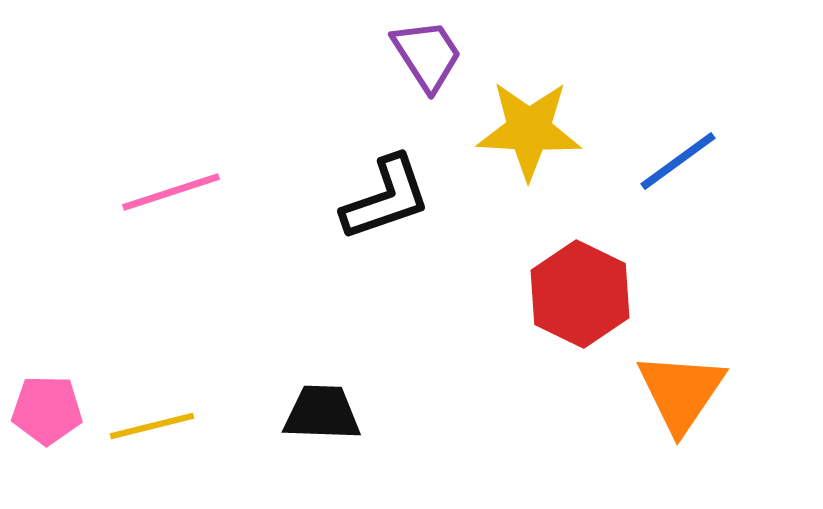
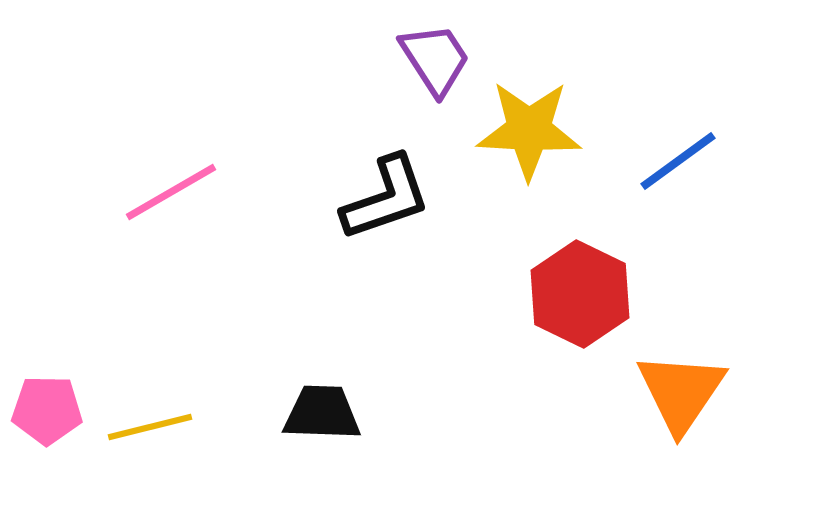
purple trapezoid: moved 8 px right, 4 px down
pink line: rotated 12 degrees counterclockwise
yellow line: moved 2 px left, 1 px down
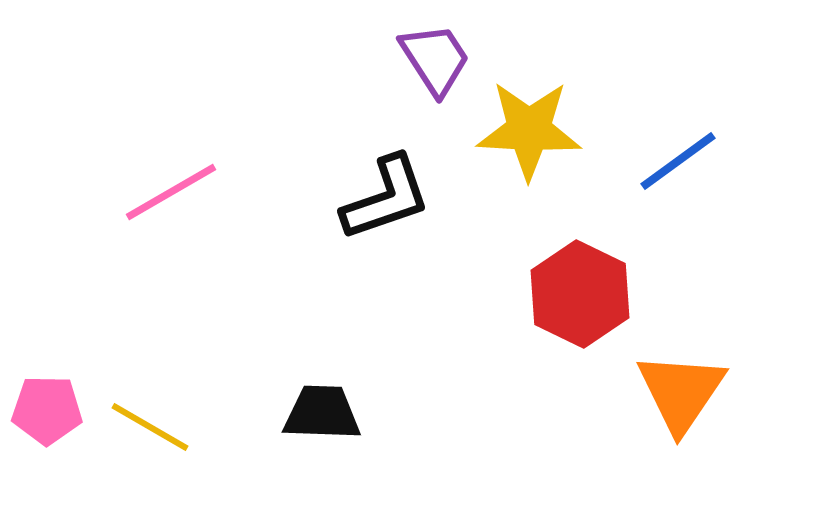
yellow line: rotated 44 degrees clockwise
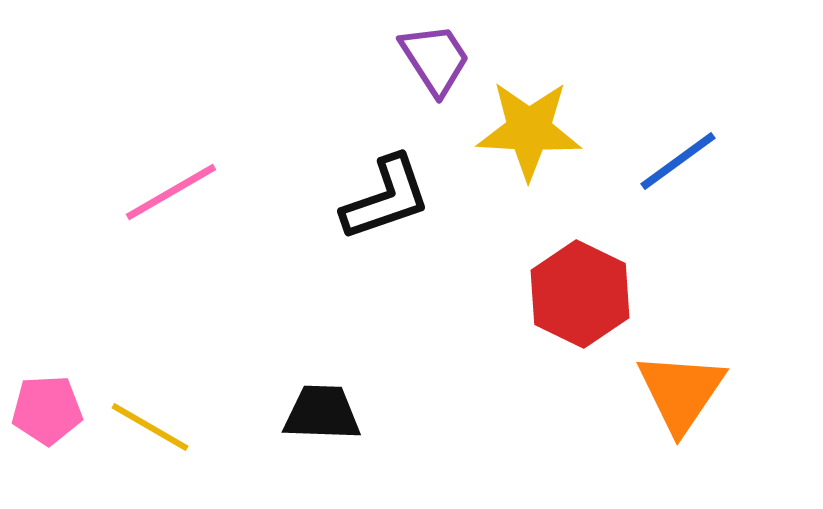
pink pentagon: rotated 4 degrees counterclockwise
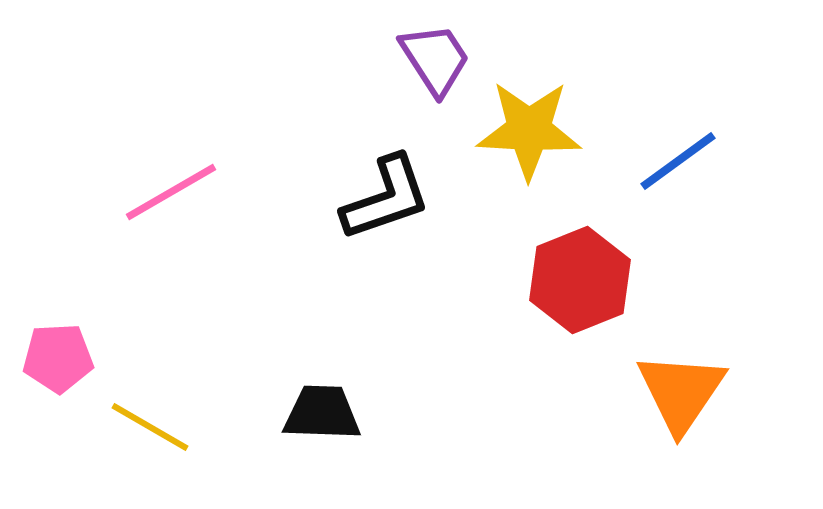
red hexagon: moved 14 px up; rotated 12 degrees clockwise
pink pentagon: moved 11 px right, 52 px up
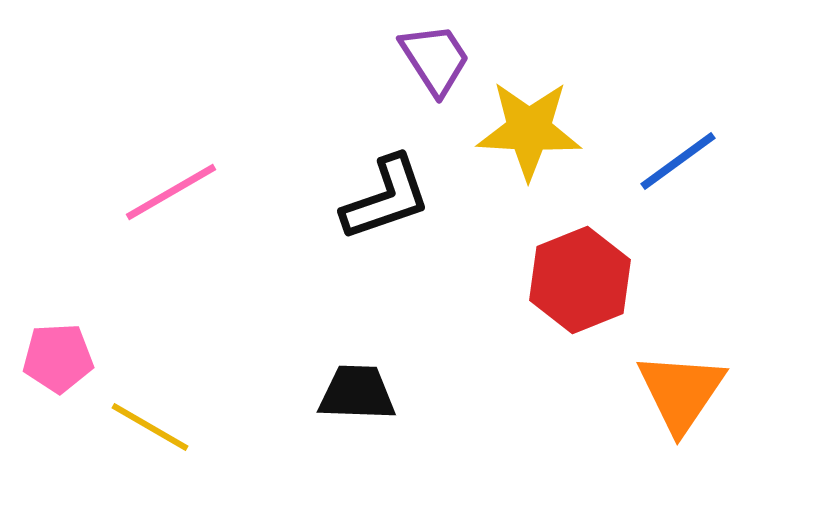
black trapezoid: moved 35 px right, 20 px up
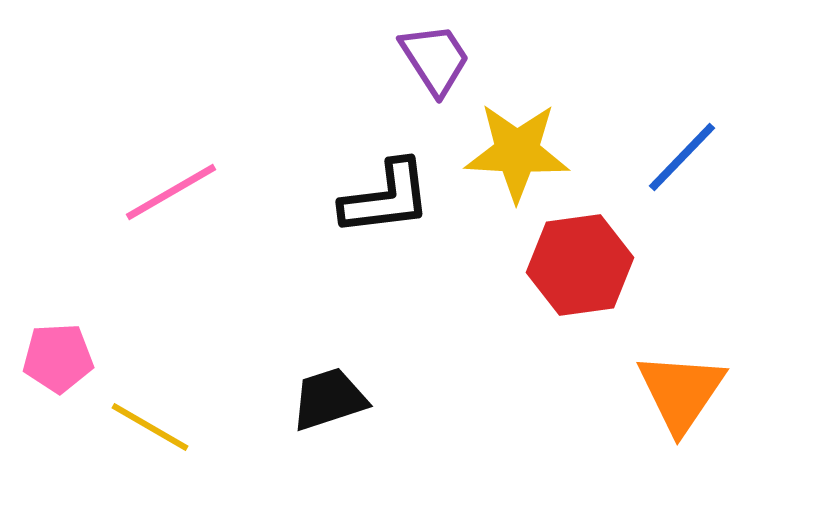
yellow star: moved 12 px left, 22 px down
blue line: moved 4 px right, 4 px up; rotated 10 degrees counterclockwise
black L-shape: rotated 12 degrees clockwise
red hexagon: moved 15 px up; rotated 14 degrees clockwise
black trapezoid: moved 28 px left, 6 px down; rotated 20 degrees counterclockwise
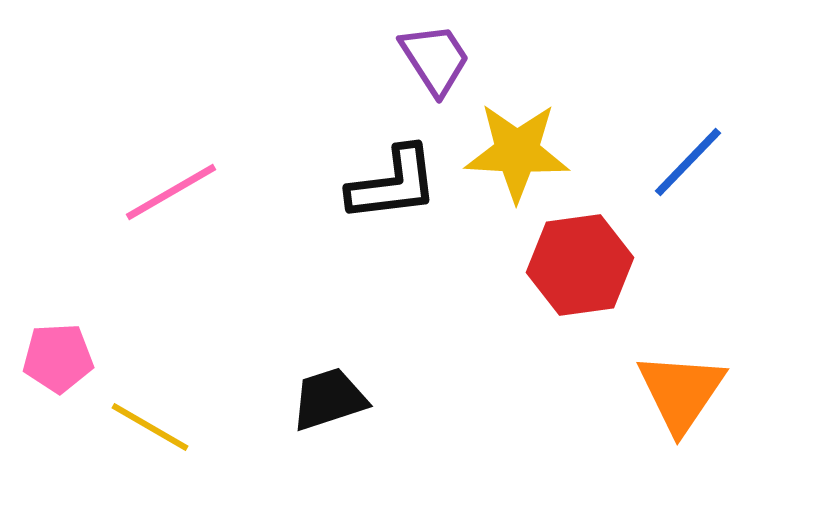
blue line: moved 6 px right, 5 px down
black L-shape: moved 7 px right, 14 px up
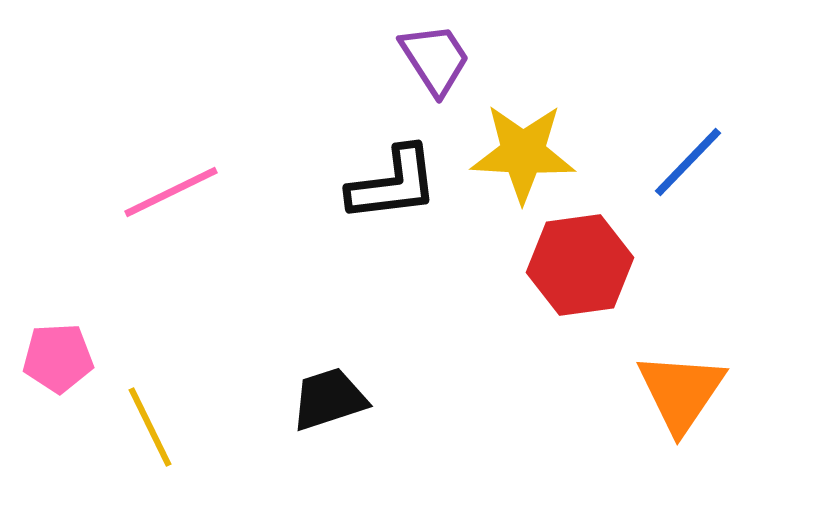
yellow star: moved 6 px right, 1 px down
pink line: rotated 4 degrees clockwise
yellow line: rotated 34 degrees clockwise
